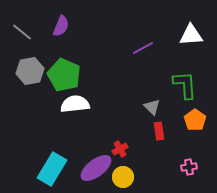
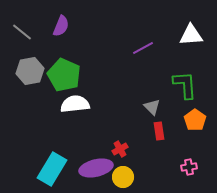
purple ellipse: rotated 24 degrees clockwise
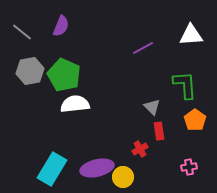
red cross: moved 20 px right
purple ellipse: moved 1 px right
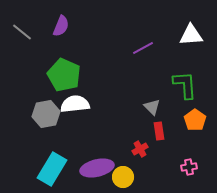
gray hexagon: moved 16 px right, 43 px down
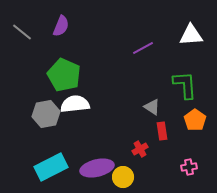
gray triangle: rotated 12 degrees counterclockwise
red rectangle: moved 3 px right
cyan rectangle: moved 1 px left, 2 px up; rotated 32 degrees clockwise
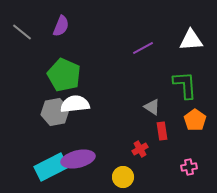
white triangle: moved 5 px down
gray hexagon: moved 9 px right, 2 px up
purple ellipse: moved 19 px left, 9 px up
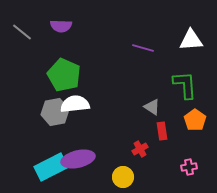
purple semicircle: rotated 70 degrees clockwise
purple line: rotated 45 degrees clockwise
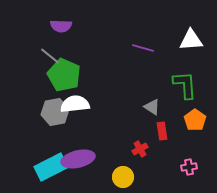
gray line: moved 28 px right, 24 px down
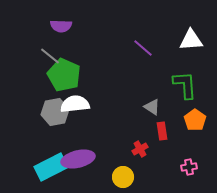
purple line: rotated 25 degrees clockwise
